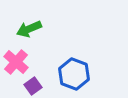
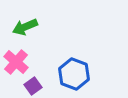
green arrow: moved 4 px left, 2 px up
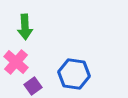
green arrow: rotated 70 degrees counterclockwise
blue hexagon: rotated 12 degrees counterclockwise
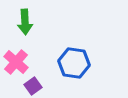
green arrow: moved 5 px up
blue hexagon: moved 11 px up
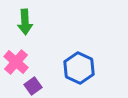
blue hexagon: moved 5 px right, 5 px down; rotated 16 degrees clockwise
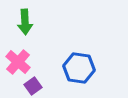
pink cross: moved 2 px right
blue hexagon: rotated 16 degrees counterclockwise
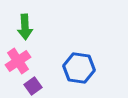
green arrow: moved 5 px down
pink cross: moved 1 px up; rotated 15 degrees clockwise
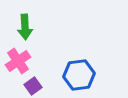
blue hexagon: moved 7 px down; rotated 16 degrees counterclockwise
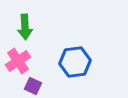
blue hexagon: moved 4 px left, 13 px up
purple square: rotated 30 degrees counterclockwise
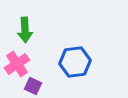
green arrow: moved 3 px down
pink cross: moved 1 px left, 3 px down
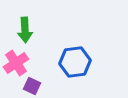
pink cross: moved 1 px left, 1 px up
purple square: moved 1 px left
